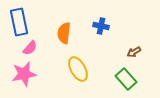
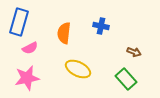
blue rectangle: rotated 28 degrees clockwise
pink semicircle: rotated 21 degrees clockwise
brown arrow: rotated 128 degrees counterclockwise
yellow ellipse: rotated 35 degrees counterclockwise
pink star: moved 3 px right, 4 px down
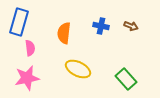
pink semicircle: rotated 70 degrees counterclockwise
brown arrow: moved 3 px left, 26 px up
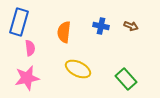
orange semicircle: moved 1 px up
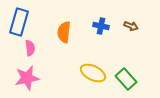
yellow ellipse: moved 15 px right, 4 px down
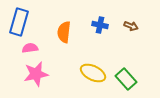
blue cross: moved 1 px left, 1 px up
pink semicircle: rotated 91 degrees counterclockwise
pink star: moved 9 px right, 4 px up
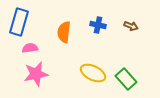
blue cross: moved 2 px left
